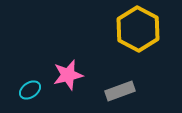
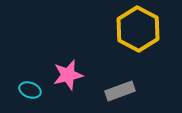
cyan ellipse: rotated 55 degrees clockwise
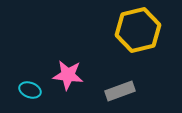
yellow hexagon: moved 1 px down; rotated 18 degrees clockwise
pink star: rotated 20 degrees clockwise
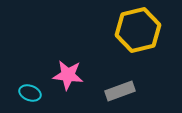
cyan ellipse: moved 3 px down
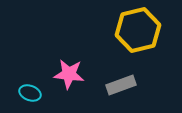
pink star: moved 1 px right, 1 px up
gray rectangle: moved 1 px right, 6 px up
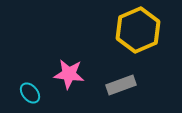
yellow hexagon: rotated 9 degrees counterclockwise
cyan ellipse: rotated 30 degrees clockwise
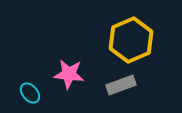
yellow hexagon: moved 7 px left, 10 px down
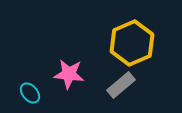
yellow hexagon: moved 1 px right, 3 px down
gray rectangle: rotated 20 degrees counterclockwise
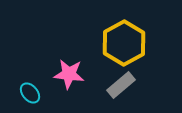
yellow hexagon: moved 8 px left; rotated 6 degrees counterclockwise
